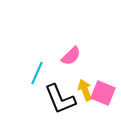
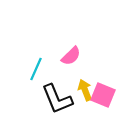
cyan line: moved 1 px left, 4 px up
pink square: moved 2 px down
black L-shape: moved 3 px left
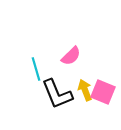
cyan line: rotated 40 degrees counterclockwise
pink square: moved 3 px up
black L-shape: moved 5 px up
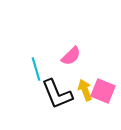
pink square: moved 1 px up
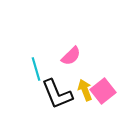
pink square: rotated 30 degrees clockwise
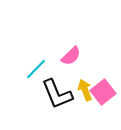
cyan line: rotated 60 degrees clockwise
pink square: moved 1 px down
